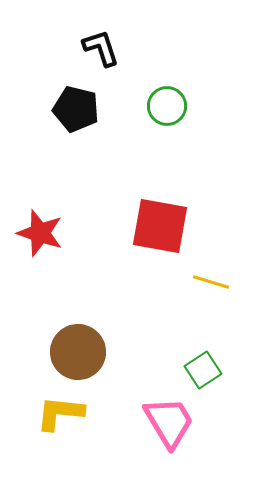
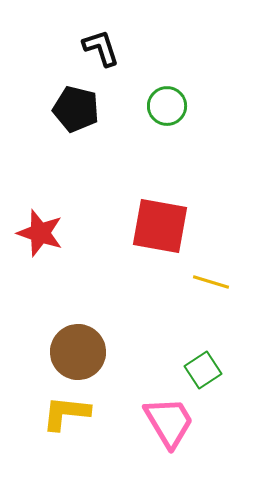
yellow L-shape: moved 6 px right
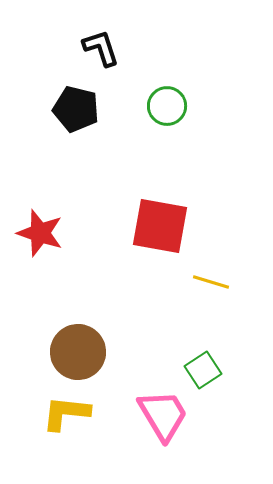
pink trapezoid: moved 6 px left, 7 px up
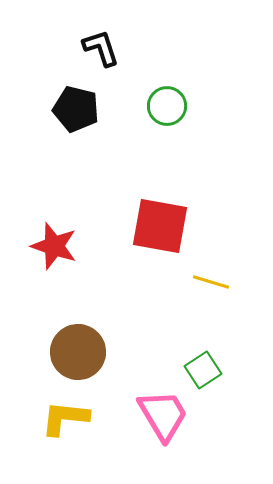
red star: moved 14 px right, 13 px down
yellow L-shape: moved 1 px left, 5 px down
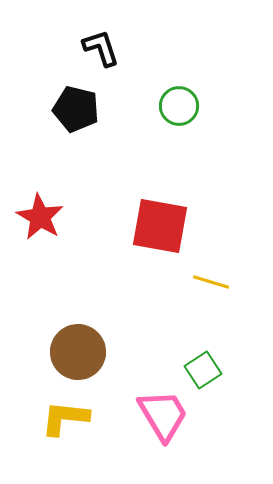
green circle: moved 12 px right
red star: moved 14 px left, 29 px up; rotated 12 degrees clockwise
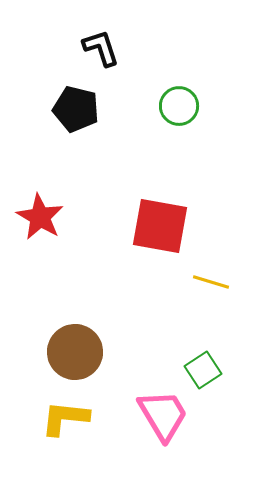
brown circle: moved 3 px left
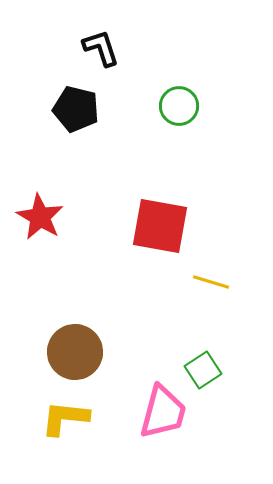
pink trapezoid: moved 3 px up; rotated 46 degrees clockwise
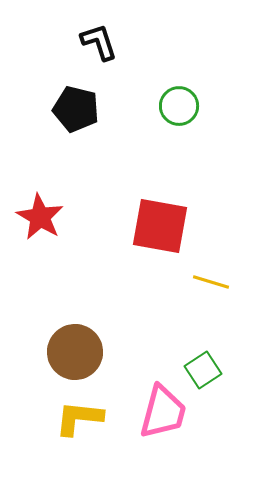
black L-shape: moved 2 px left, 6 px up
yellow L-shape: moved 14 px right
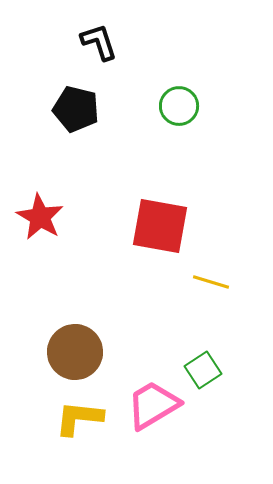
pink trapezoid: moved 10 px left, 7 px up; rotated 136 degrees counterclockwise
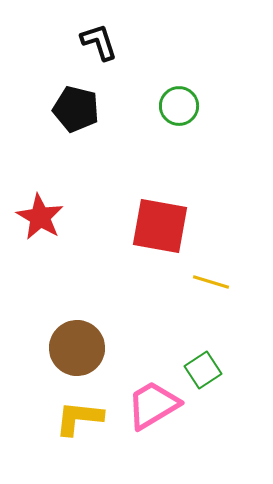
brown circle: moved 2 px right, 4 px up
